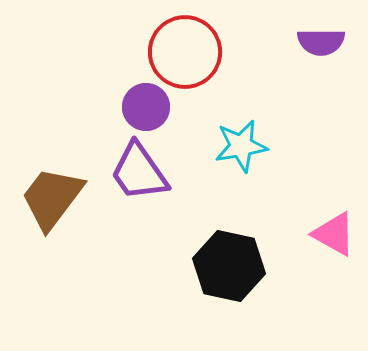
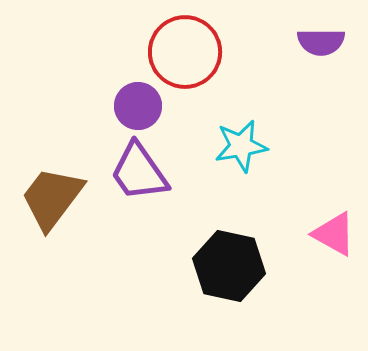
purple circle: moved 8 px left, 1 px up
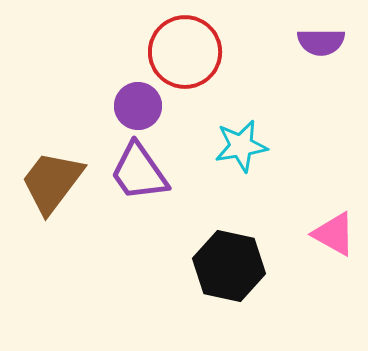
brown trapezoid: moved 16 px up
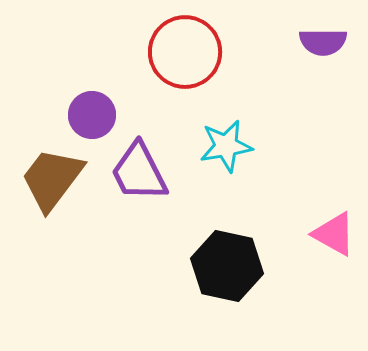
purple semicircle: moved 2 px right
purple circle: moved 46 px left, 9 px down
cyan star: moved 15 px left
purple trapezoid: rotated 8 degrees clockwise
brown trapezoid: moved 3 px up
black hexagon: moved 2 px left
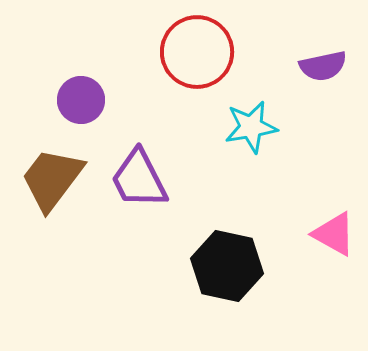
purple semicircle: moved 24 px down; rotated 12 degrees counterclockwise
red circle: moved 12 px right
purple circle: moved 11 px left, 15 px up
cyan star: moved 25 px right, 19 px up
purple trapezoid: moved 7 px down
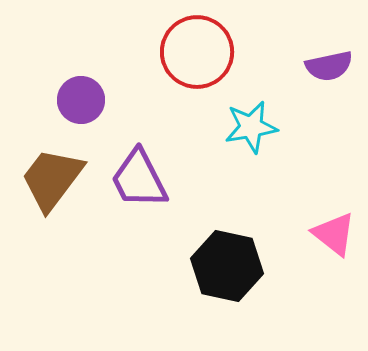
purple semicircle: moved 6 px right
pink triangle: rotated 9 degrees clockwise
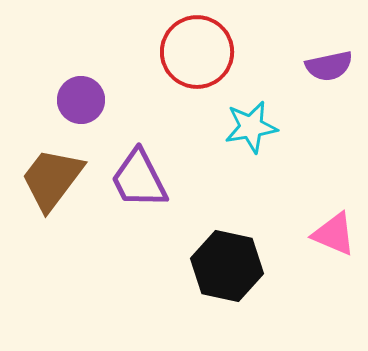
pink triangle: rotated 15 degrees counterclockwise
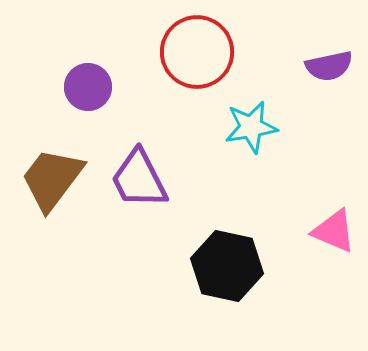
purple circle: moved 7 px right, 13 px up
pink triangle: moved 3 px up
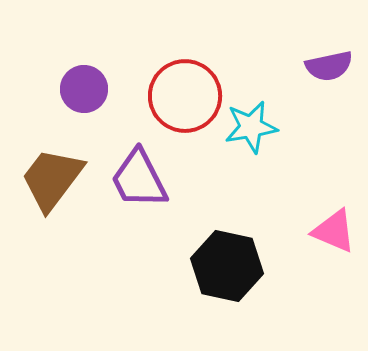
red circle: moved 12 px left, 44 px down
purple circle: moved 4 px left, 2 px down
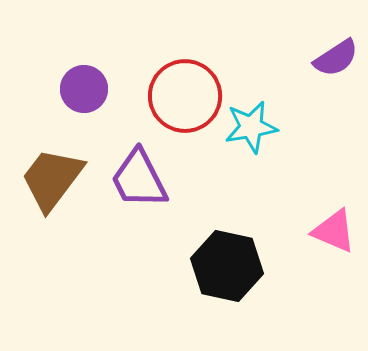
purple semicircle: moved 7 px right, 8 px up; rotated 21 degrees counterclockwise
